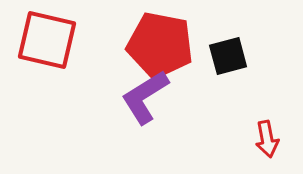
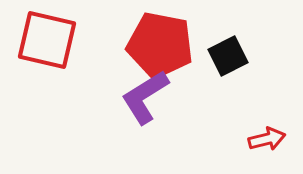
black square: rotated 12 degrees counterclockwise
red arrow: rotated 93 degrees counterclockwise
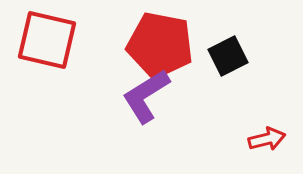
purple L-shape: moved 1 px right, 1 px up
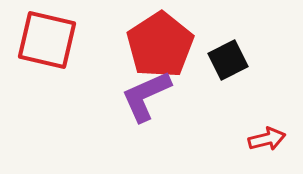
red pentagon: rotated 28 degrees clockwise
black square: moved 4 px down
purple L-shape: rotated 8 degrees clockwise
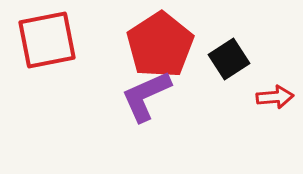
red square: rotated 24 degrees counterclockwise
black square: moved 1 px right, 1 px up; rotated 6 degrees counterclockwise
red arrow: moved 8 px right, 42 px up; rotated 9 degrees clockwise
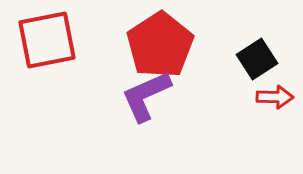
black square: moved 28 px right
red arrow: rotated 6 degrees clockwise
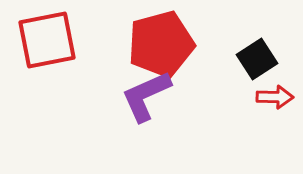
red pentagon: moved 1 px right, 1 px up; rotated 18 degrees clockwise
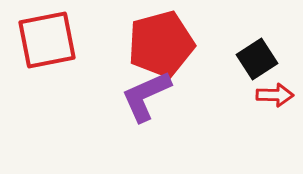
red arrow: moved 2 px up
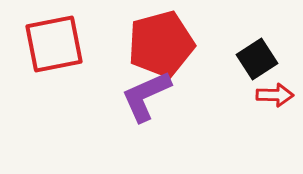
red square: moved 7 px right, 4 px down
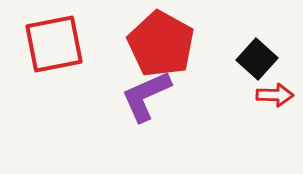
red pentagon: rotated 28 degrees counterclockwise
black square: rotated 15 degrees counterclockwise
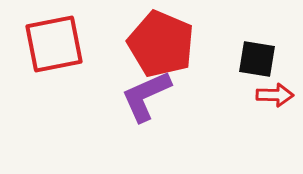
red pentagon: rotated 6 degrees counterclockwise
black square: rotated 33 degrees counterclockwise
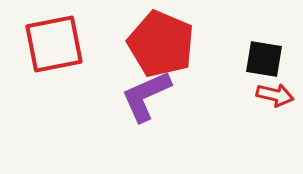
black square: moved 7 px right
red arrow: rotated 12 degrees clockwise
